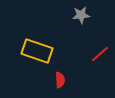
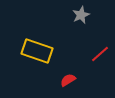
gray star: rotated 18 degrees counterclockwise
red semicircle: moved 8 px right; rotated 119 degrees counterclockwise
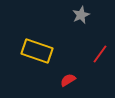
red line: rotated 12 degrees counterclockwise
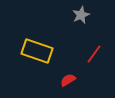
red line: moved 6 px left
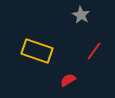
gray star: rotated 18 degrees counterclockwise
red line: moved 3 px up
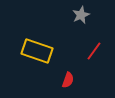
gray star: rotated 18 degrees clockwise
red semicircle: rotated 140 degrees clockwise
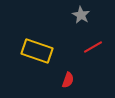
gray star: rotated 18 degrees counterclockwise
red line: moved 1 px left, 4 px up; rotated 24 degrees clockwise
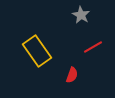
yellow rectangle: rotated 36 degrees clockwise
red semicircle: moved 4 px right, 5 px up
